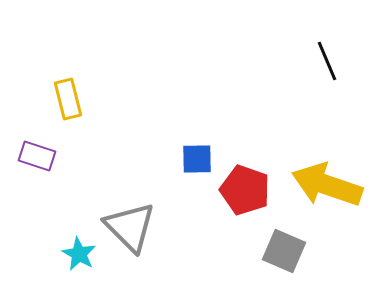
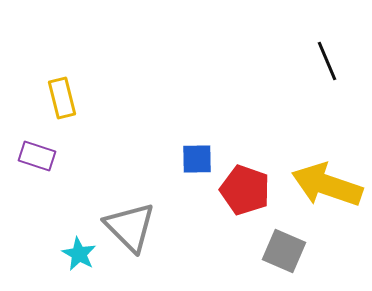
yellow rectangle: moved 6 px left, 1 px up
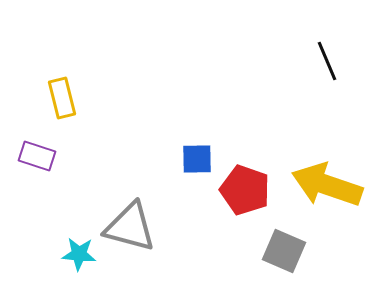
gray triangle: rotated 30 degrees counterclockwise
cyan star: rotated 24 degrees counterclockwise
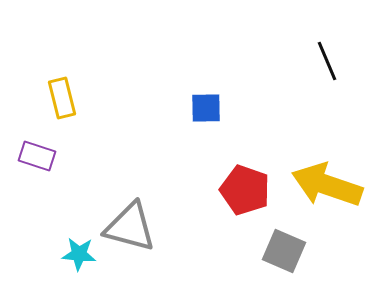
blue square: moved 9 px right, 51 px up
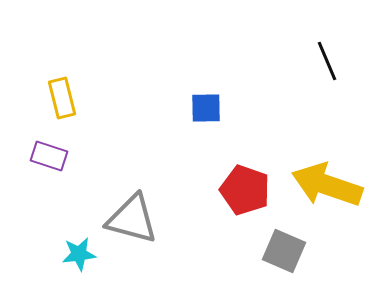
purple rectangle: moved 12 px right
gray triangle: moved 2 px right, 8 px up
cyan star: rotated 12 degrees counterclockwise
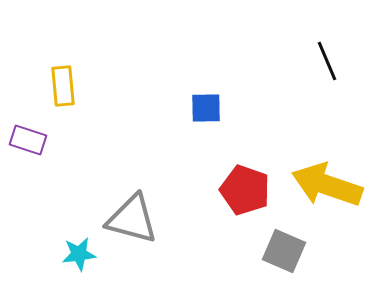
yellow rectangle: moved 1 px right, 12 px up; rotated 9 degrees clockwise
purple rectangle: moved 21 px left, 16 px up
